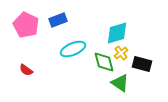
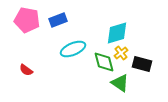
pink pentagon: moved 1 px right, 5 px up; rotated 15 degrees counterclockwise
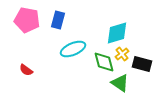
blue rectangle: rotated 54 degrees counterclockwise
yellow cross: moved 1 px right, 1 px down
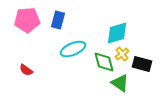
pink pentagon: rotated 15 degrees counterclockwise
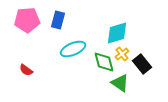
black rectangle: rotated 36 degrees clockwise
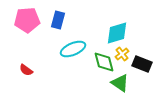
black rectangle: rotated 30 degrees counterclockwise
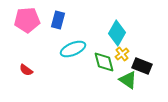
cyan diamond: rotated 45 degrees counterclockwise
black rectangle: moved 2 px down
green triangle: moved 8 px right, 3 px up
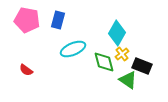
pink pentagon: rotated 15 degrees clockwise
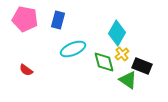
pink pentagon: moved 2 px left, 1 px up
